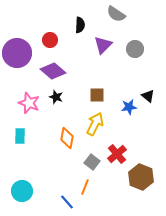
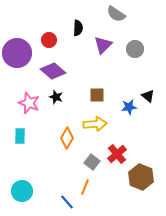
black semicircle: moved 2 px left, 3 px down
red circle: moved 1 px left
yellow arrow: rotated 60 degrees clockwise
orange diamond: rotated 20 degrees clockwise
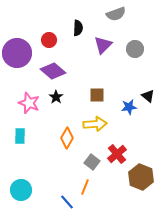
gray semicircle: rotated 54 degrees counterclockwise
black star: rotated 16 degrees clockwise
cyan circle: moved 1 px left, 1 px up
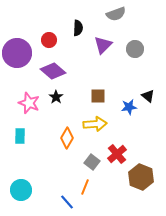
brown square: moved 1 px right, 1 px down
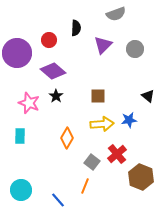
black semicircle: moved 2 px left
black star: moved 1 px up
blue star: moved 13 px down
yellow arrow: moved 7 px right
orange line: moved 1 px up
blue line: moved 9 px left, 2 px up
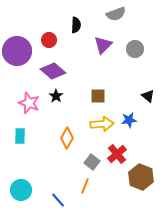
black semicircle: moved 3 px up
purple circle: moved 2 px up
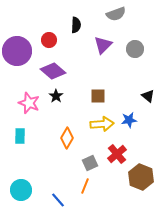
gray square: moved 2 px left, 1 px down; rotated 28 degrees clockwise
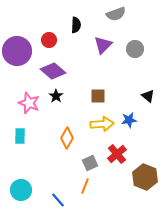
brown hexagon: moved 4 px right
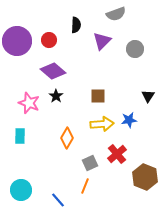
purple triangle: moved 1 px left, 4 px up
purple circle: moved 10 px up
black triangle: rotated 24 degrees clockwise
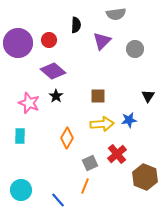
gray semicircle: rotated 12 degrees clockwise
purple circle: moved 1 px right, 2 px down
